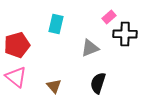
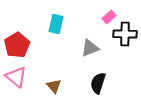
red pentagon: rotated 15 degrees counterclockwise
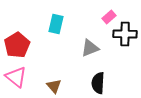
black semicircle: rotated 15 degrees counterclockwise
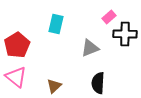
brown triangle: rotated 28 degrees clockwise
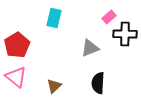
cyan rectangle: moved 2 px left, 6 px up
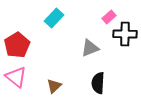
cyan rectangle: rotated 30 degrees clockwise
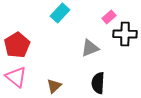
cyan rectangle: moved 6 px right, 5 px up
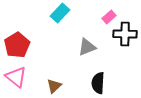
gray triangle: moved 3 px left, 1 px up
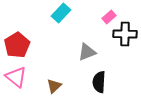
cyan rectangle: moved 1 px right
gray triangle: moved 5 px down
black semicircle: moved 1 px right, 1 px up
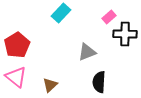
brown triangle: moved 4 px left, 1 px up
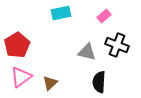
cyan rectangle: rotated 36 degrees clockwise
pink rectangle: moved 5 px left, 1 px up
black cross: moved 8 px left, 11 px down; rotated 20 degrees clockwise
gray triangle: rotated 36 degrees clockwise
pink triangle: moved 5 px right; rotated 45 degrees clockwise
brown triangle: moved 2 px up
